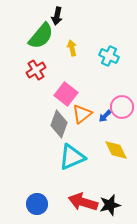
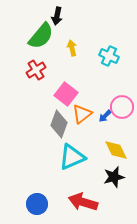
black star: moved 4 px right, 28 px up
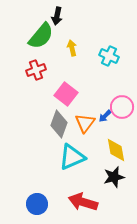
red cross: rotated 12 degrees clockwise
orange triangle: moved 3 px right, 9 px down; rotated 15 degrees counterclockwise
yellow diamond: rotated 15 degrees clockwise
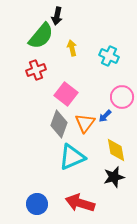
pink circle: moved 10 px up
red arrow: moved 3 px left, 1 px down
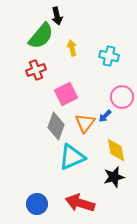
black arrow: rotated 24 degrees counterclockwise
cyan cross: rotated 12 degrees counterclockwise
pink square: rotated 25 degrees clockwise
gray diamond: moved 3 px left, 2 px down
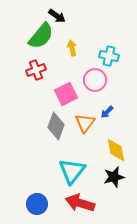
black arrow: rotated 42 degrees counterclockwise
pink circle: moved 27 px left, 17 px up
blue arrow: moved 2 px right, 4 px up
cyan triangle: moved 14 px down; rotated 28 degrees counterclockwise
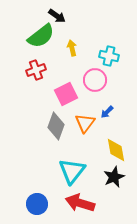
green semicircle: rotated 12 degrees clockwise
black star: rotated 10 degrees counterclockwise
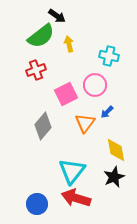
yellow arrow: moved 3 px left, 4 px up
pink circle: moved 5 px down
gray diamond: moved 13 px left; rotated 20 degrees clockwise
red arrow: moved 4 px left, 5 px up
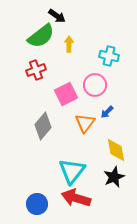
yellow arrow: rotated 14 degrees clockwise
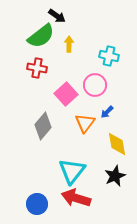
red cross: moved 1 px right, 2 px up; rotated 30 degrees clockwise
pink square: rotated 15 degrees counterclockwise
yellow diamond: moved 1 px right, 6 px up
black star: moved 1 px right, 1 px up
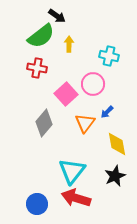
pink circle: moved 2 px left, 1 px up
gray diamond: moved 1 px right, 3 px up
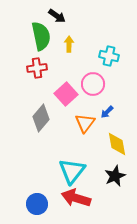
green semicircle: rotated 64 degrees counterclockwise
red cross: rotated 18 degrees counterclockwise
gray diamond: moved 3 px left, 5 px up
